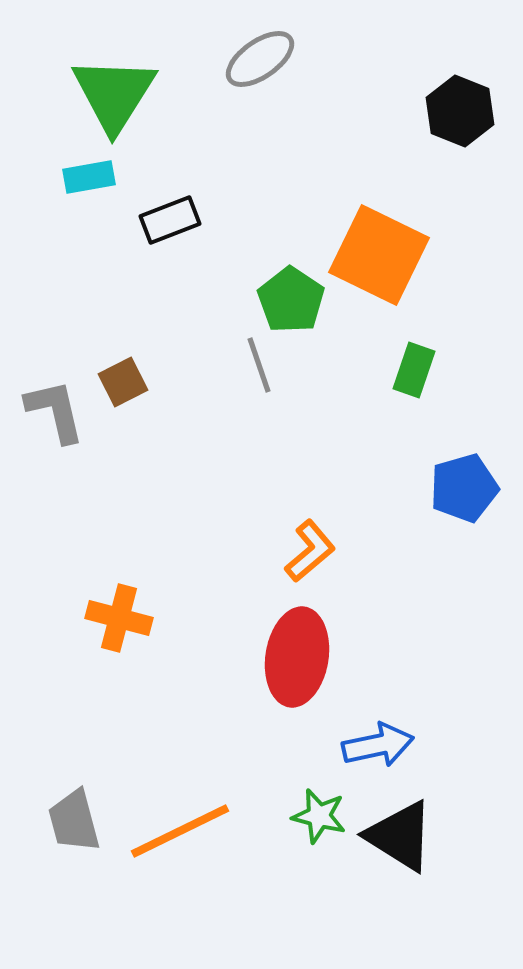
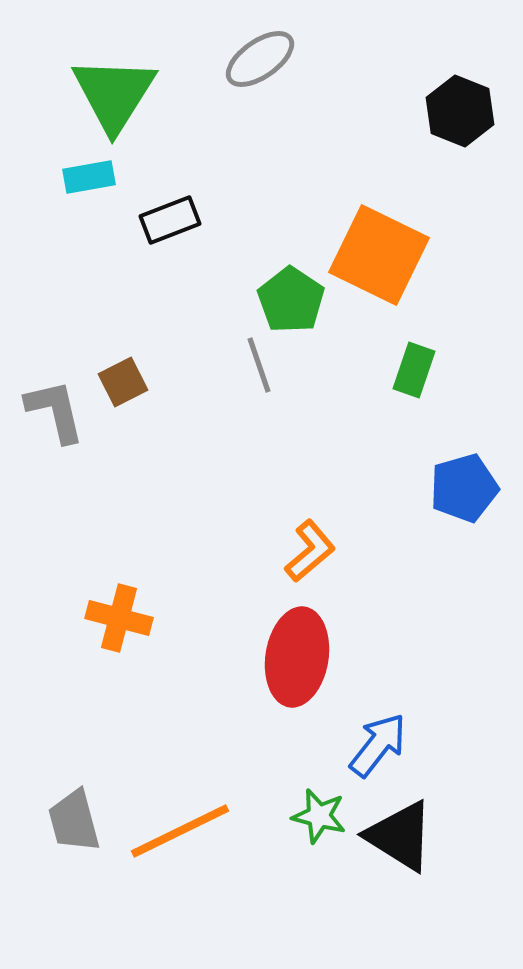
blue arrow: rotated 40 degrees counterclockwise
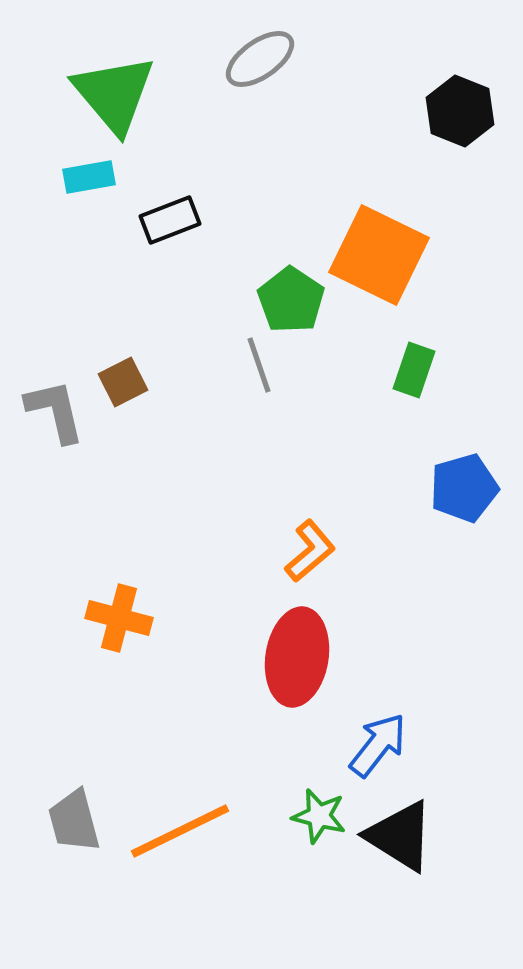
green triangle: rotated 12 degrees counterclockwise
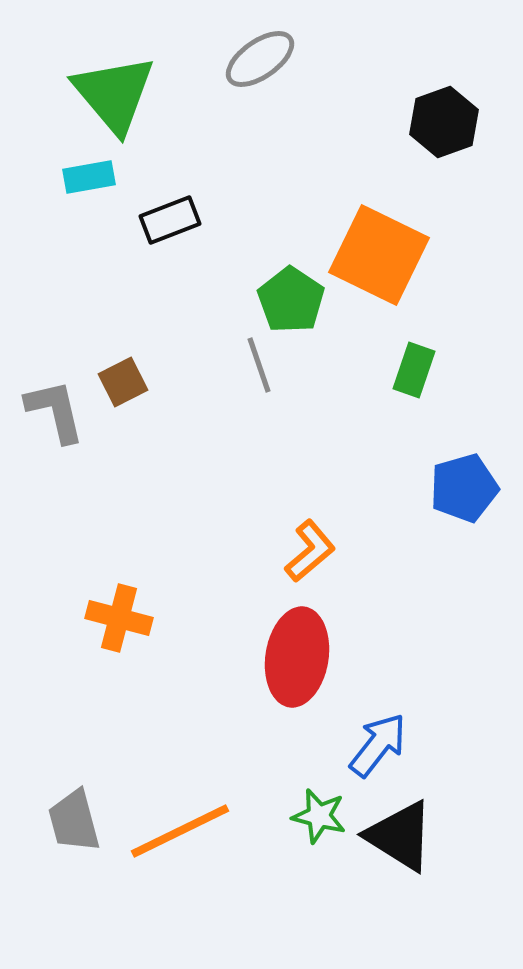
black hexagon: moved 16 px left, 11 px down; rotated 18 degrees clockwise
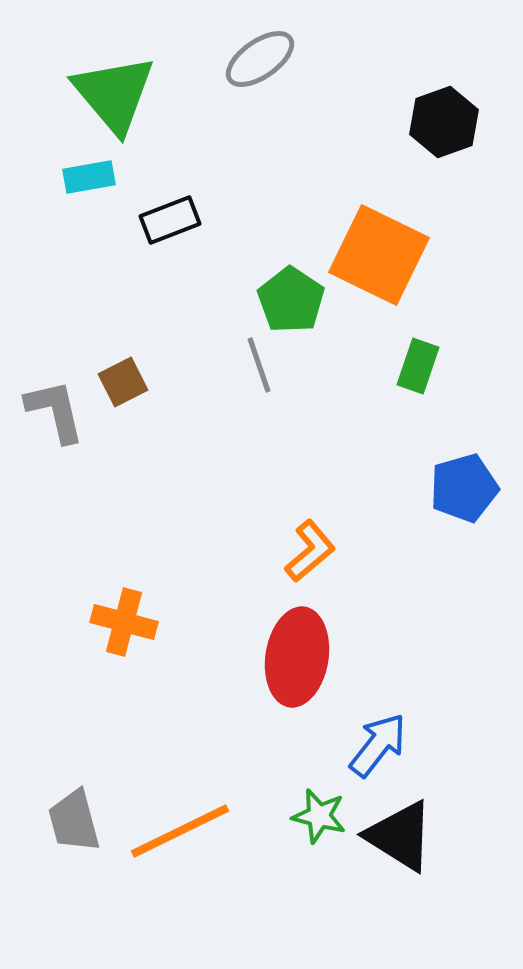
green rectangle: moved 4 px right, 4 px up
orange cross: moved 5 px right, 4 px down
